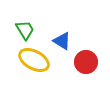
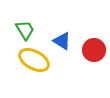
red circle: moved 8 px right, 12 px up
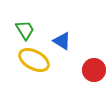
red circle: moved 20 px down
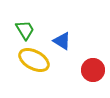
red circle: moved 1 px left
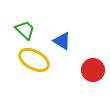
green trapezoid: rotated 15 degrees counterclockwise
